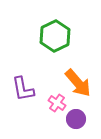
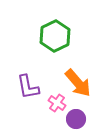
purple L-shape: moved 5 px right, 2 px up
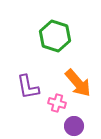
green hexagon: rotated 16 degrees counterclockwise
pink cross: rotated 18 degrees counterclockwise
purple circle: moved 2 px left, 7 px down
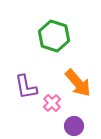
green hexagon: moved 1 px left
purple L-shape: moved 2 px left
pink cross: moved 5 px left; rotated 30 degrees clockwise
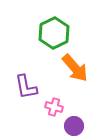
green hexagon: moved 3 px up; rotated 16 degrees clockwise
orange arrow: moved 3 px left, 15 px up
pink cross: moved 2 px right, 4 px down; rotated 30 degrees counterclockwise
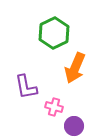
orange arrow: rotated 64 degrees clockwise
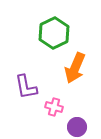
purple circle: moved 3 px right, 1 px down
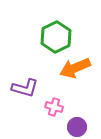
green hexagon: moved 2 px right, 4 px down
orange arrow: rotated 44 degrees clockwise
purple L-shape: moved 1 px left, 1 px down; rotated 64 degrees counterclockwise
